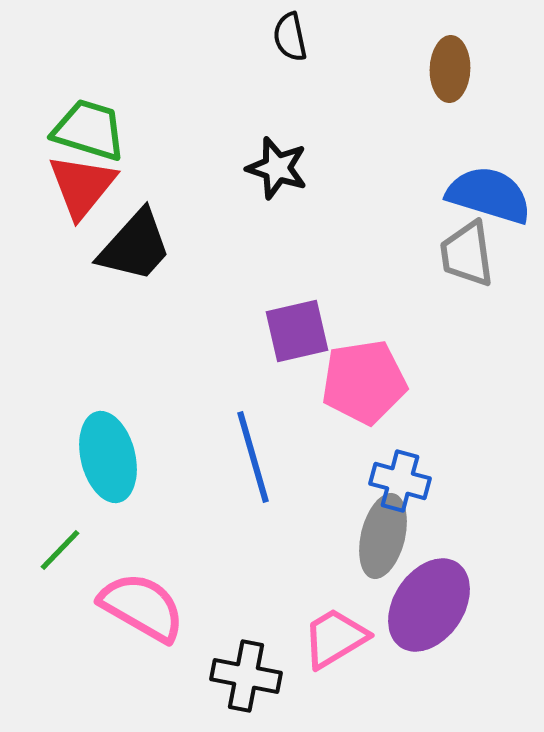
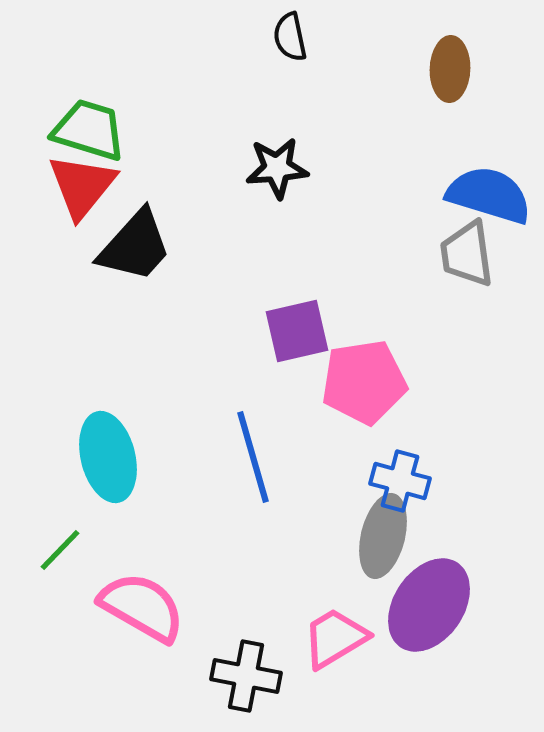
black star: rotated 22 degrees counterclockwise
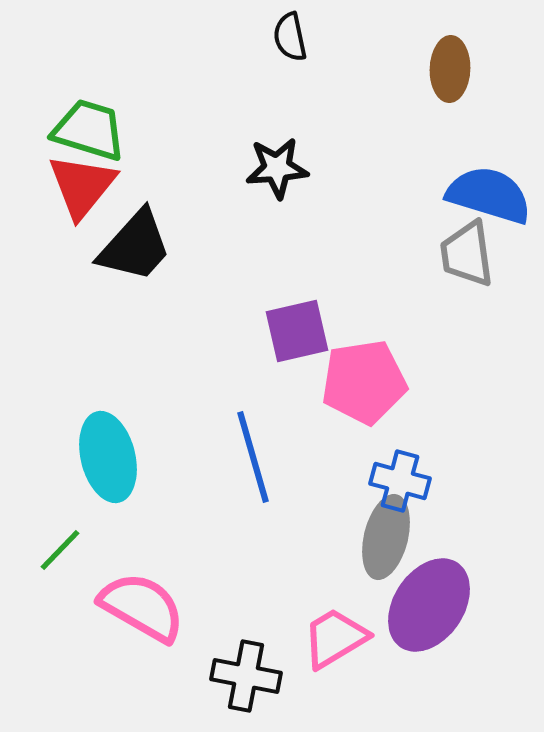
gray ellipse: moved 3 px right, 1 px down
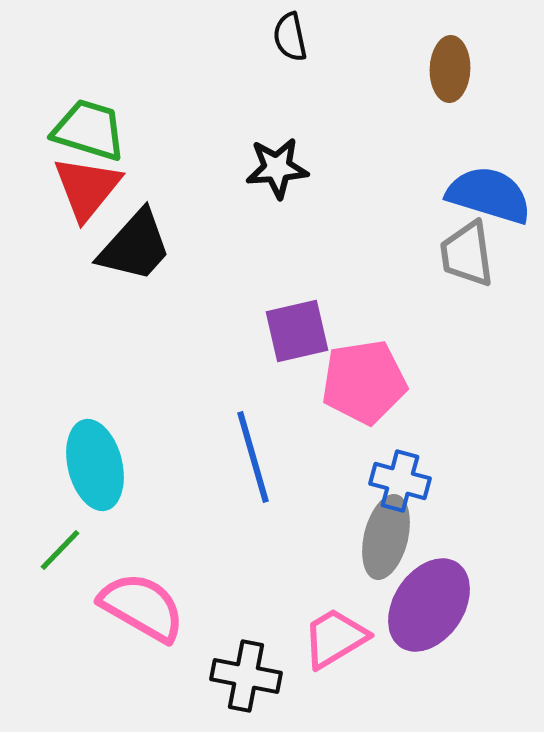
red triangle: moved 5 px right, 2 px down
cyan ellipse: moved 13 px left, 8 px down
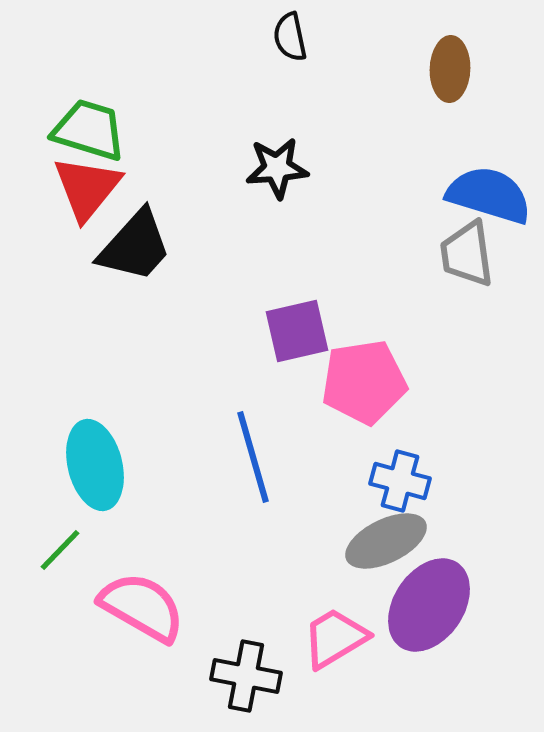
gray ellipse: moved 4 px down; rotated 50 degrees clockwise
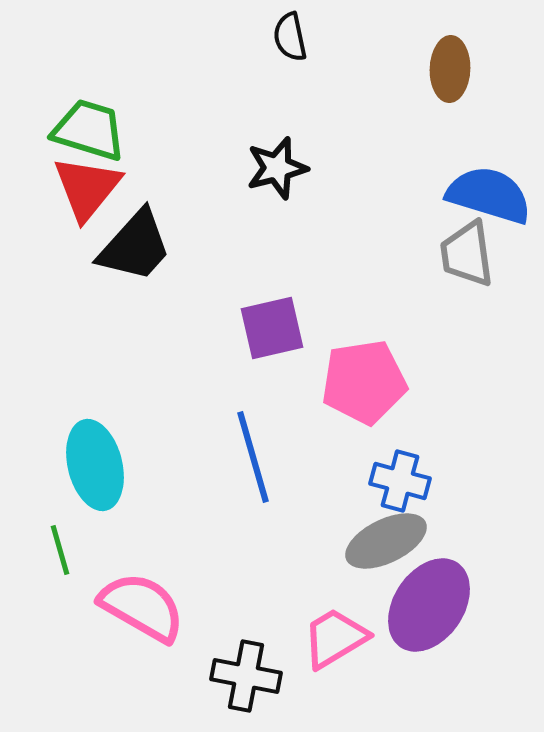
black star: rotated 10 degrees counterclockwise
purple square: moved 25 px left, 3 px up
green line: rotated 60 degrees counterclockwise
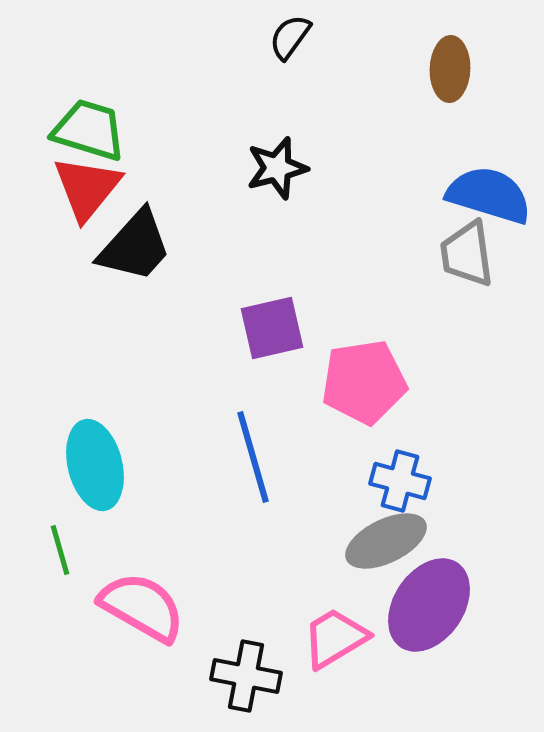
black semicircle: rotated 48 degrees clockwise
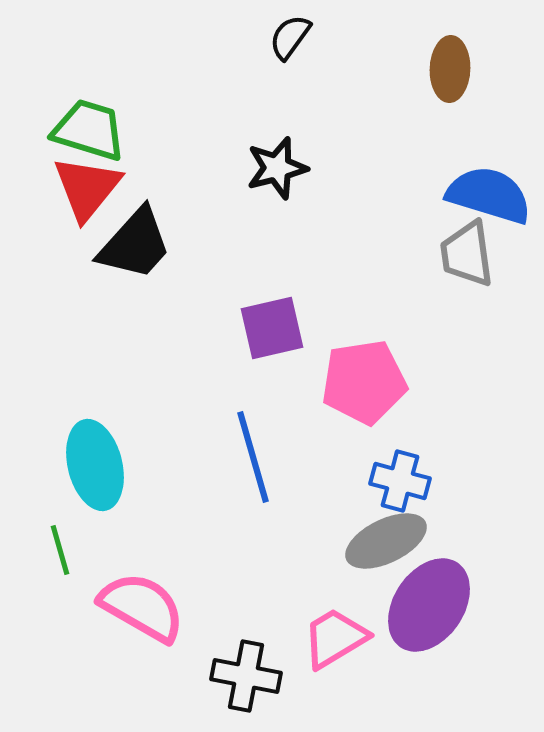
black trapezoid: moved 2 px up
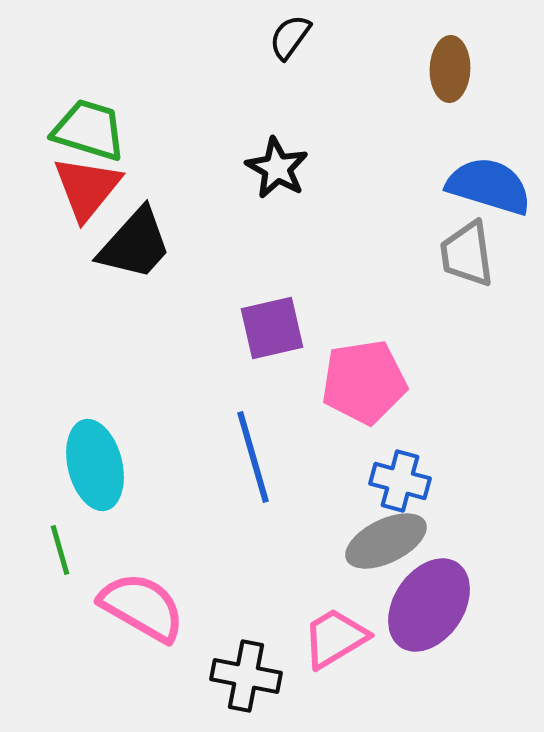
black star: rotated 28 degrees counterclockwise
blue semicircle: moved 9 px up
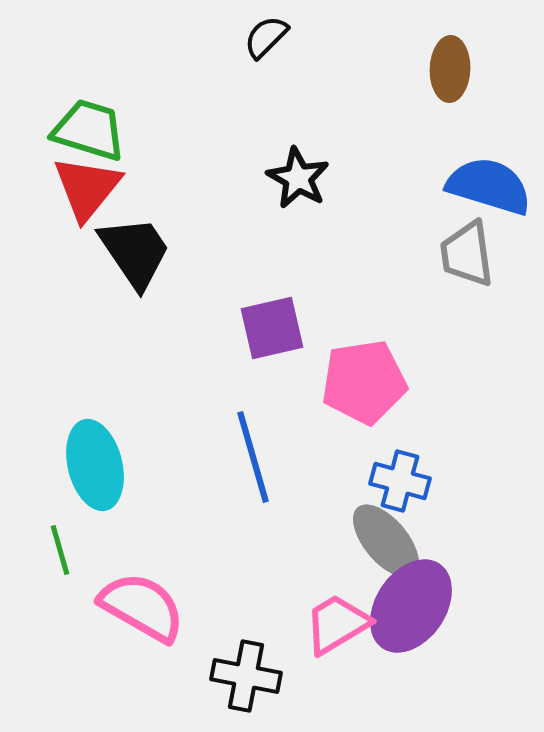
black semicircle: moved 24 px left; rotated 9 degrees clockwise
black star: moved 21 px right, 10 px down
black trapezoid: moved 8 px down; rotated 76 degrees counterclockwise
gray ellipse: rotated 76 degrees clockwise
purple ellipse: moved 18 px left, 1 px down
pink trapezoid: moved 2 px right, 14 px up
